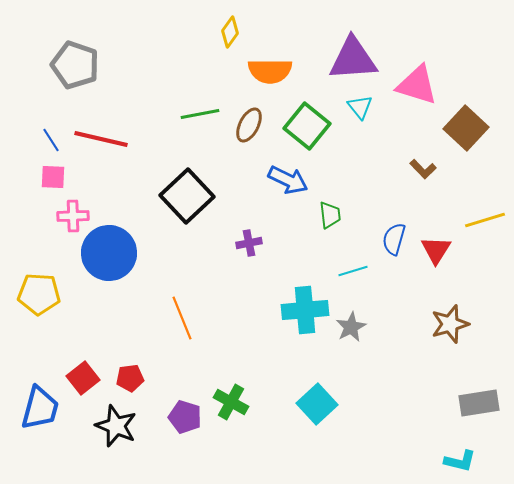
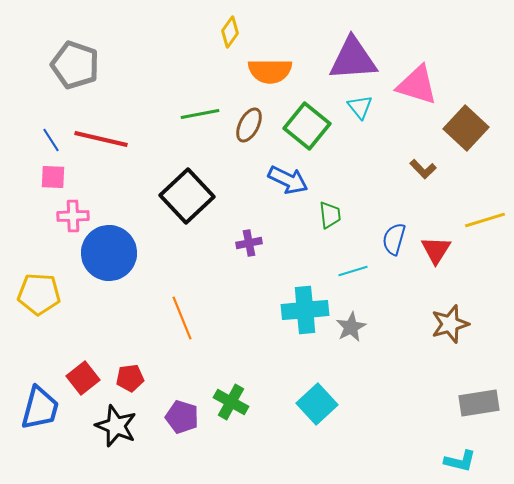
purple pentagon: moved 3 px left
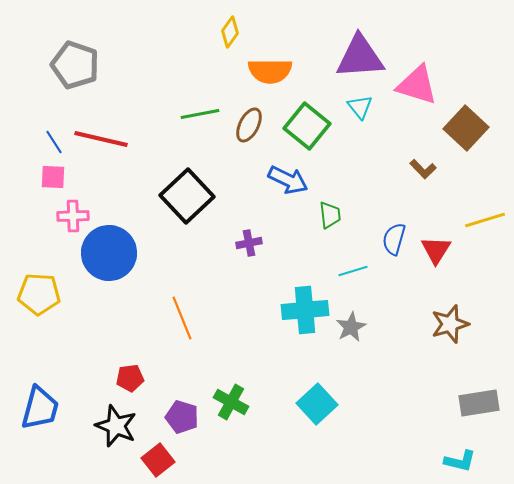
purple triangle: moved 7 px right, 2 px up
blue line: moved 3 px right, 2 px down
red square: moved 75 px right, 82 px down
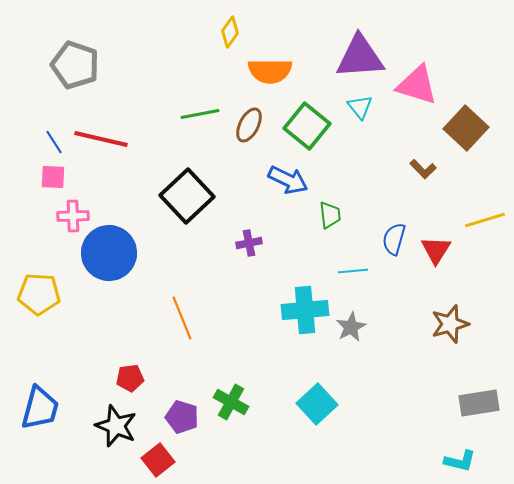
cyan line: rotated 12 degrees clockwise
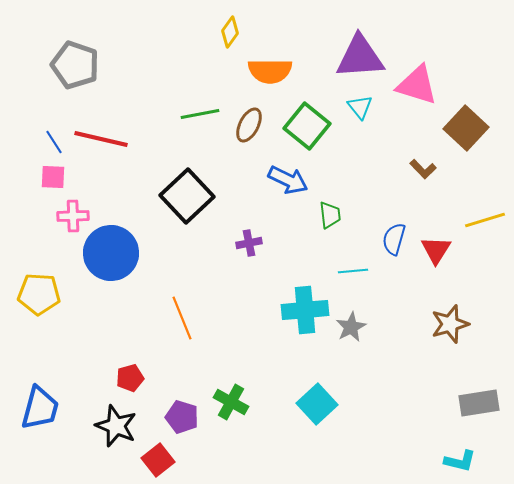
blue circle: moved 2 px right
red pentagon: rotated 8 degrees counterclockwise
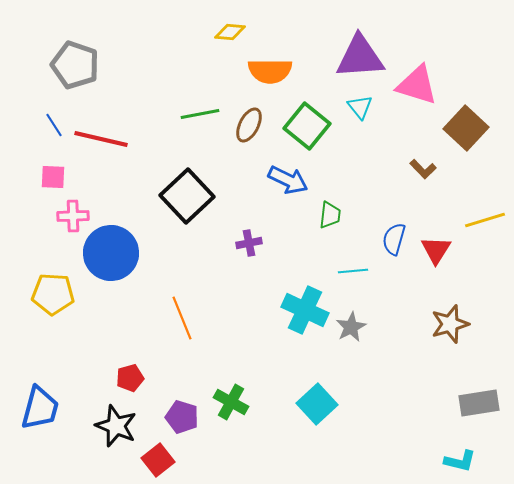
yellow diamond: rotated 60 degrees clockwise
blue line: moved 17 px up
green trapezoid: rotated 12 degrees clockwise
yellow pentagon: moved 14 px right
cyan cross: rotated 30 degrees clockwise
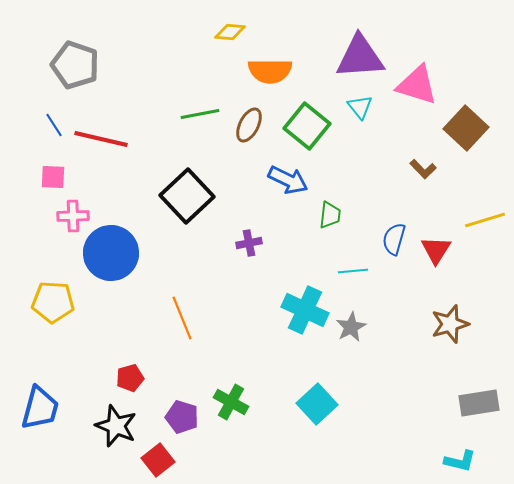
yellow pentagon: moved 8 px down
